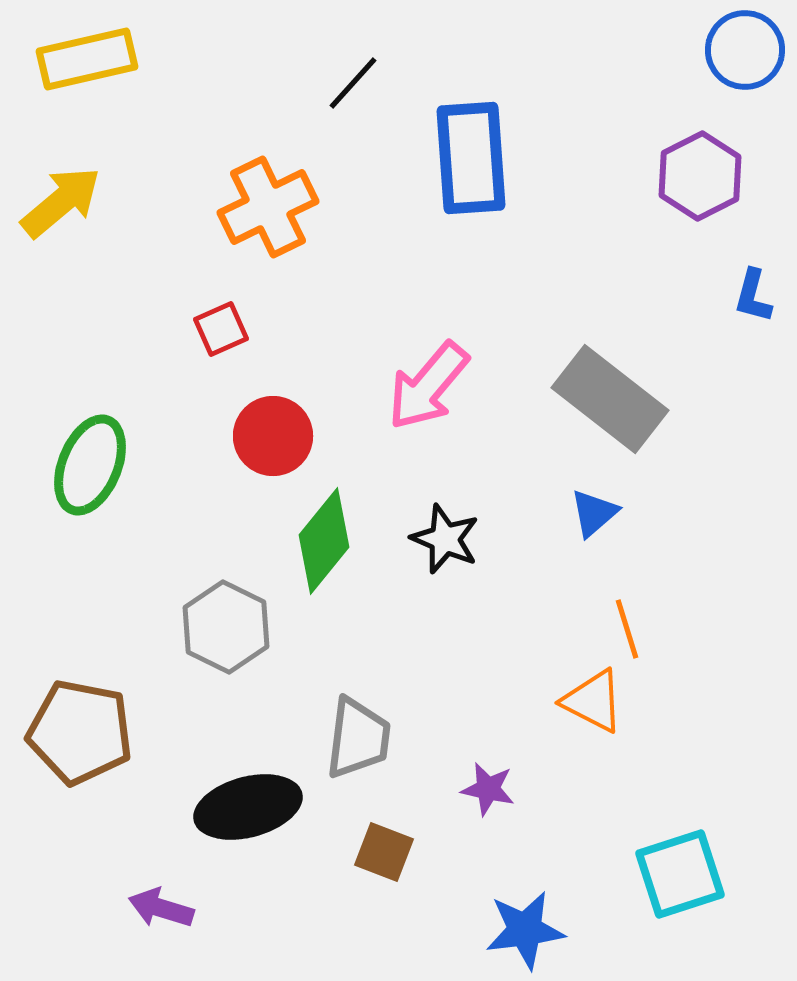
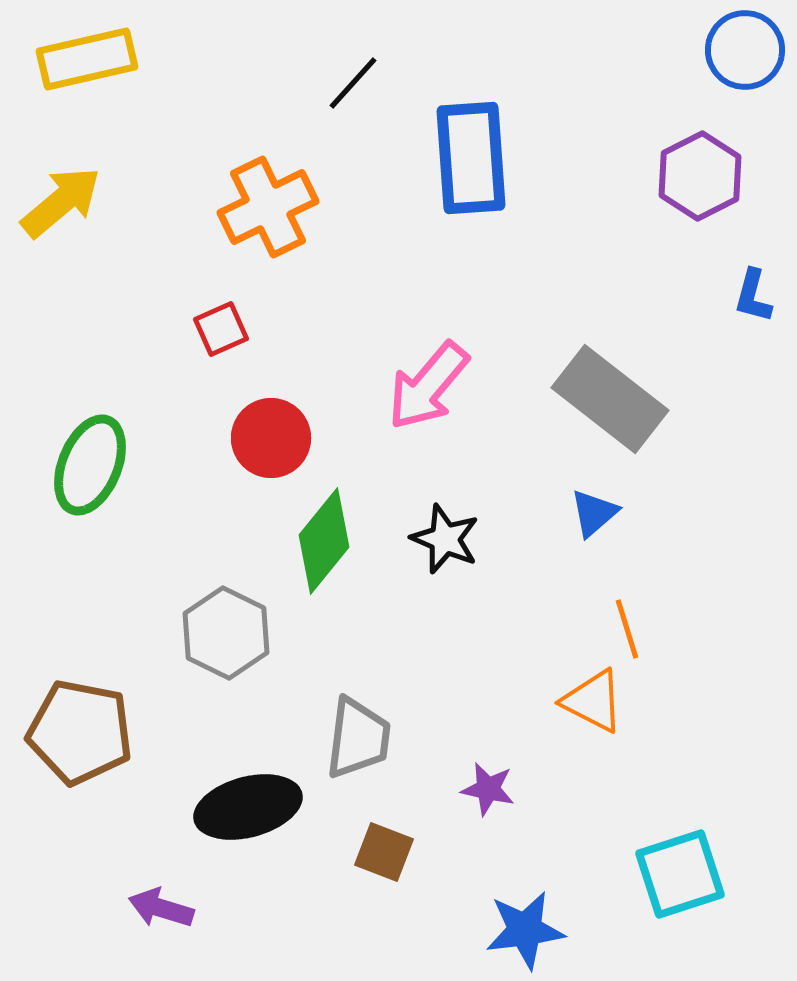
red circle: moved 2 px left, 2 px down
gray hexagon: moved 6 px down
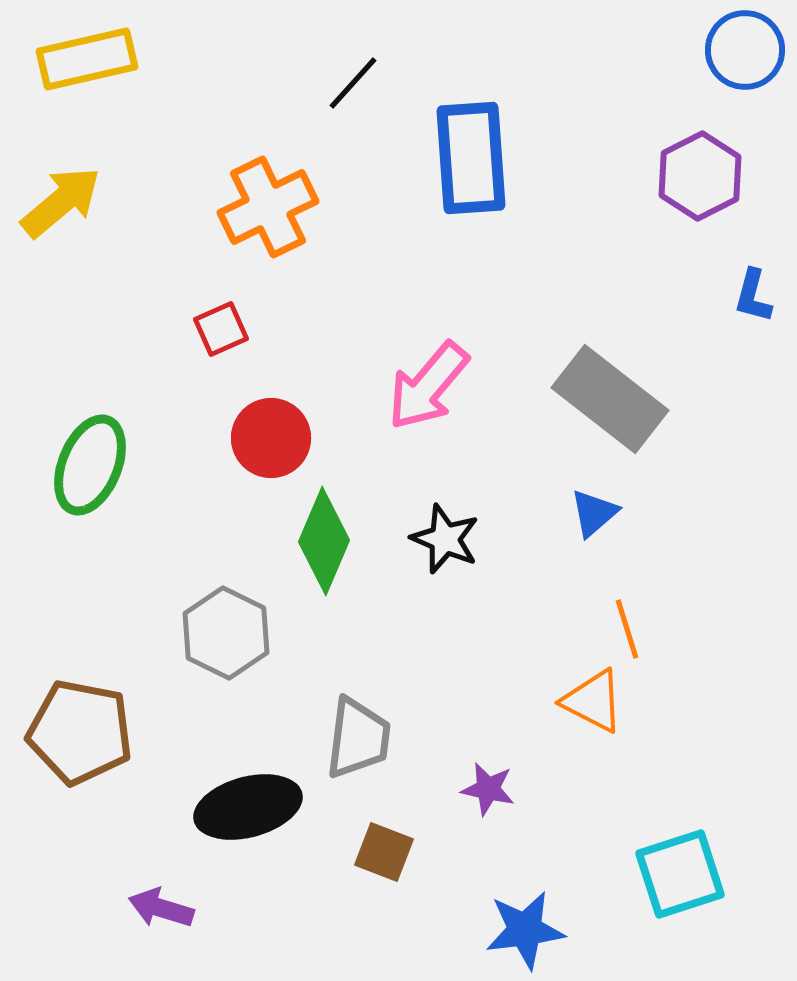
green diamond: rotated 16 degrees counterclockwise
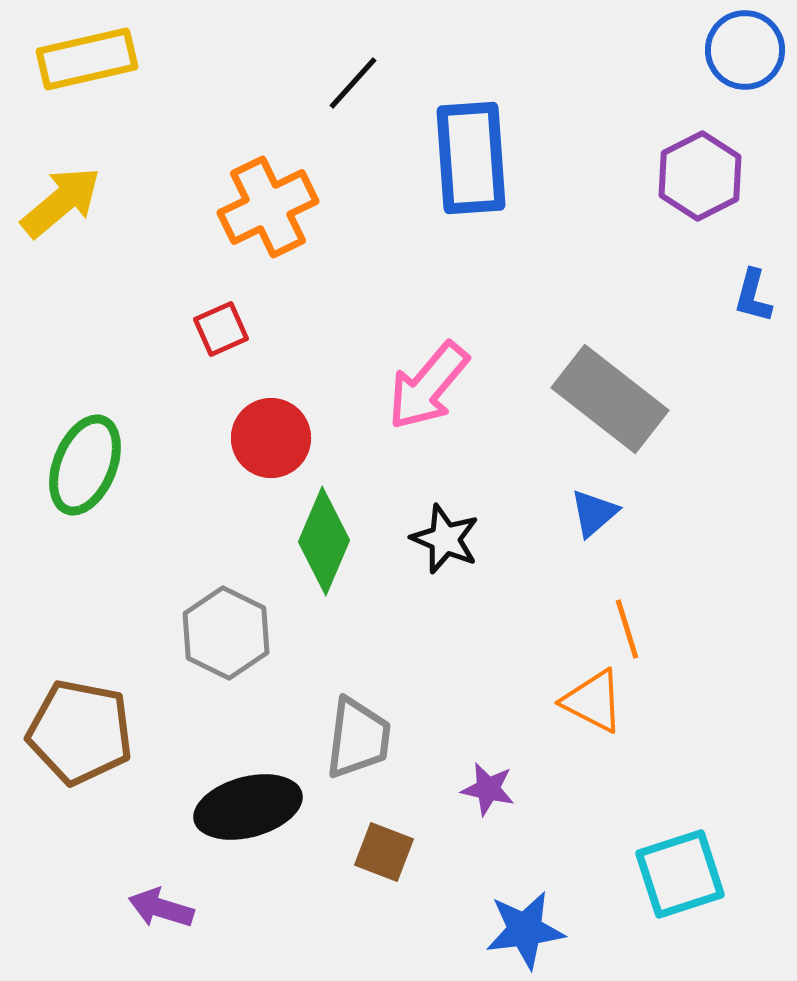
green ellipse: moved 5 px left
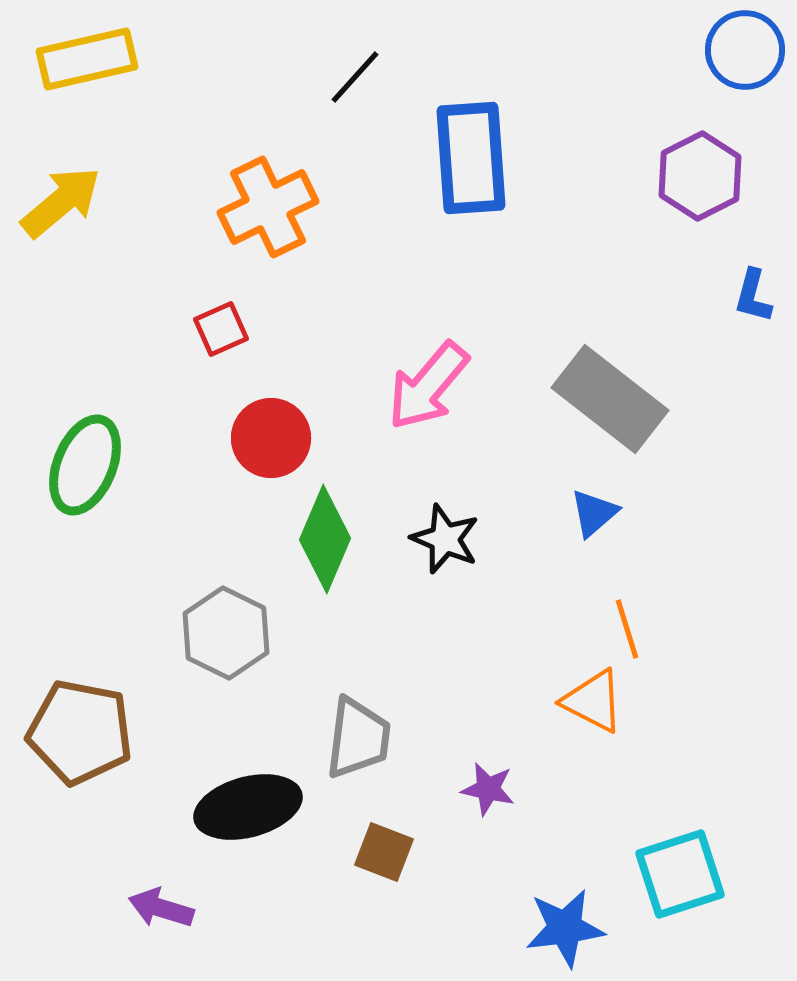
black line: moved 2 px right, 6 px up
green diamond: moved 1 px right, 2 px up
blue star: moved 40 px right, 2 px up
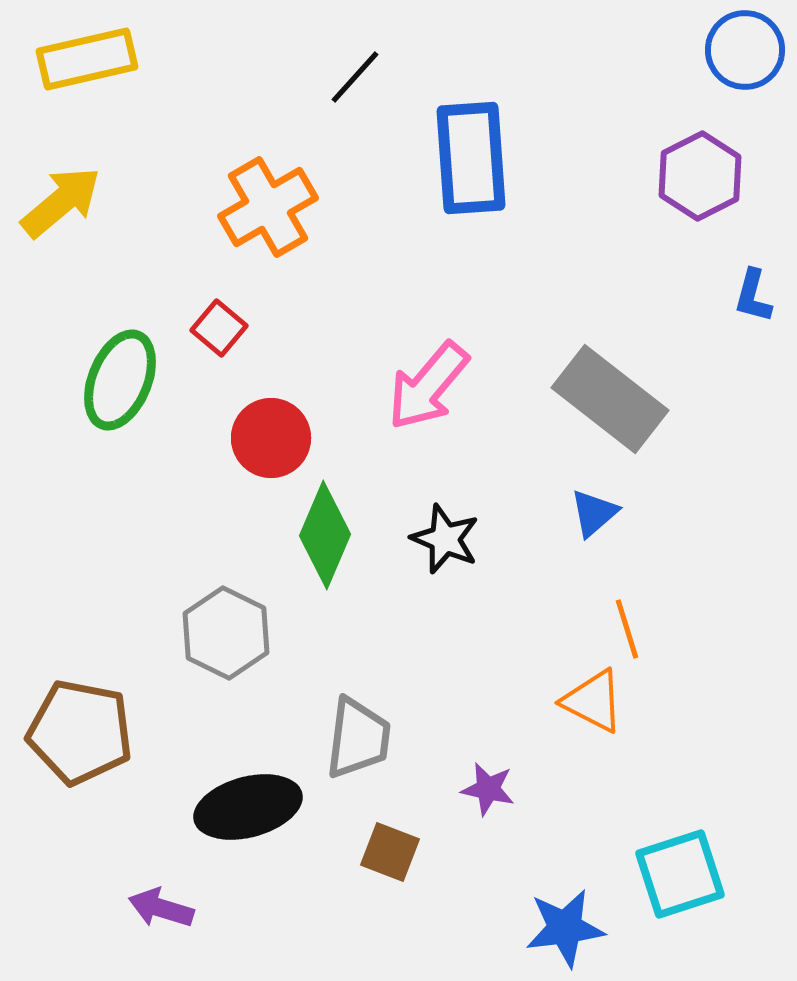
orange cross: rotated 4 degrees counterclockwise
red square: moved 2 px left, 1 px up; rotated 26 degrees counterclockwise
green ellipse: moved 35 px right, 85 px up
green diamond: moved 4 px up
brown square: moved 6 px right
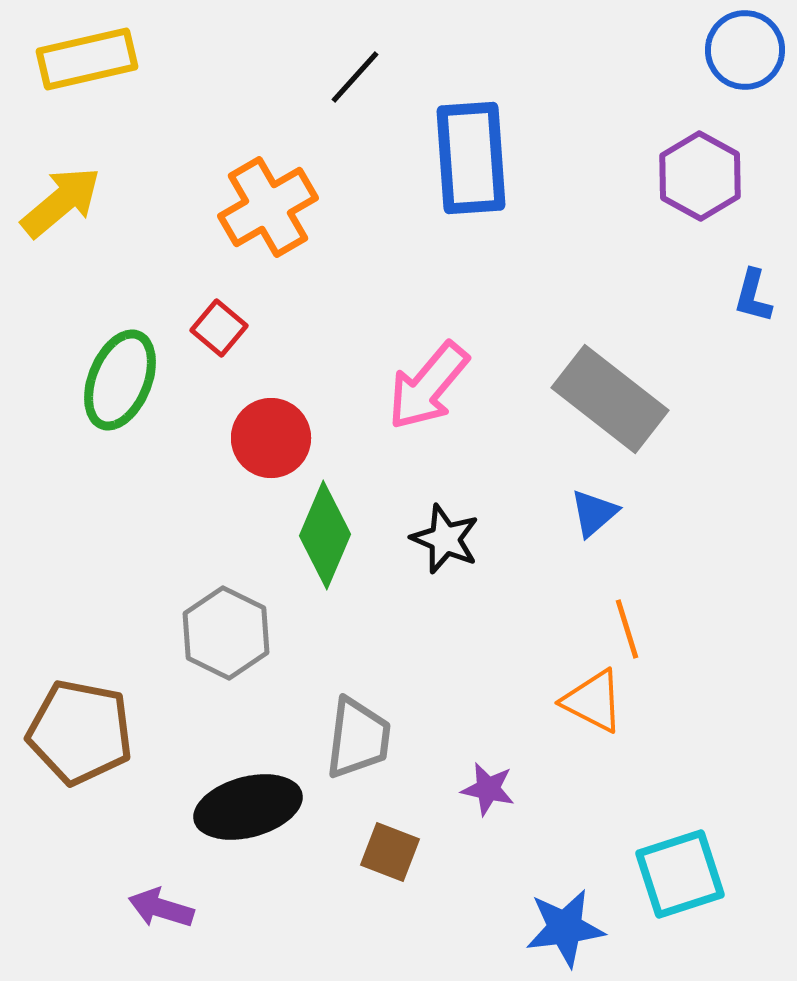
purple hexagon: rotated 4 degrees counterclockwise
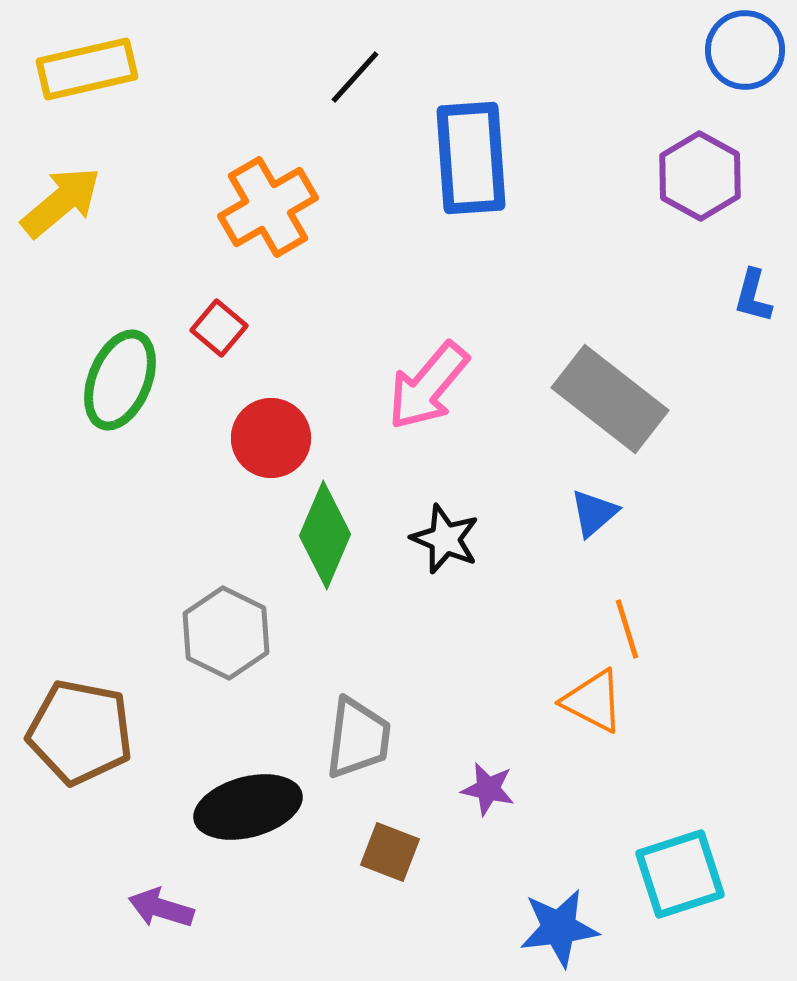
yellow rectangle: moved 10 px down
blue star: moved 6 px left
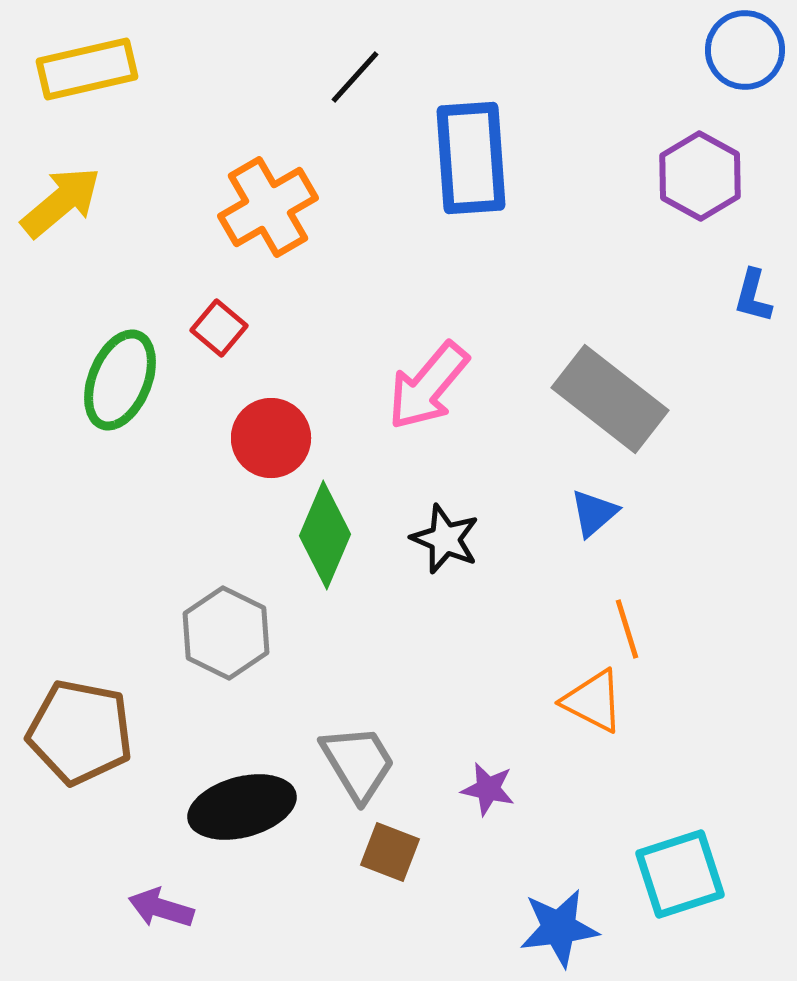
gray trapezoid: moved 25 px down; rotated 38 degrees counterclockwise
black ellipse: moved 6 px left
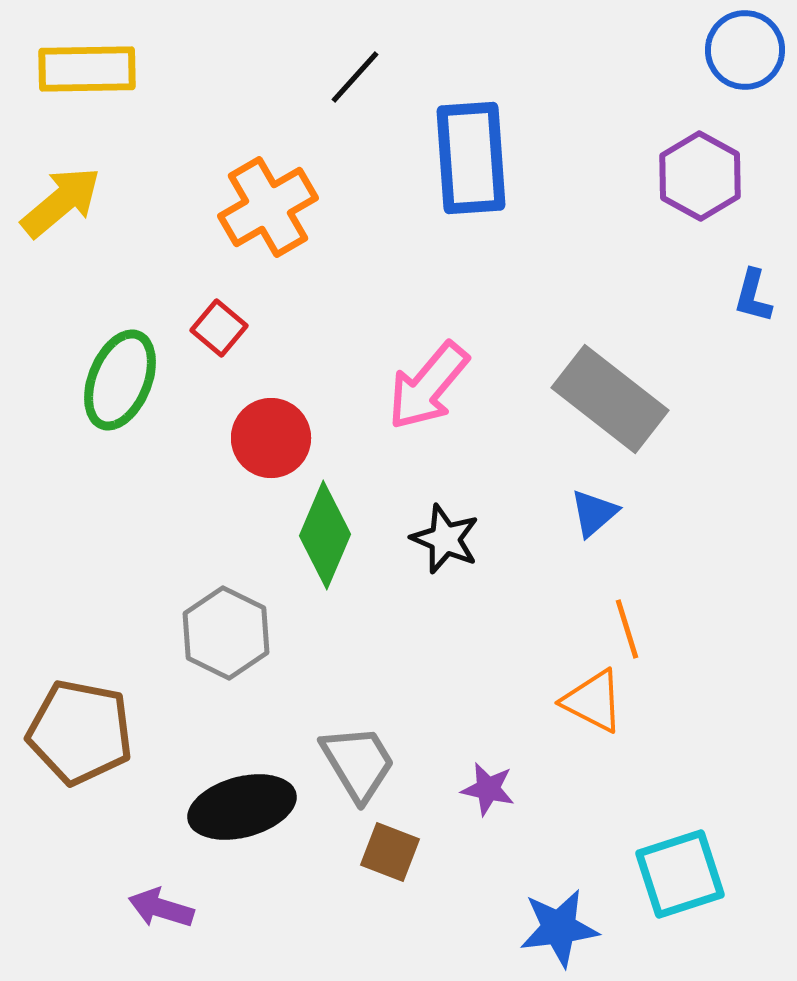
yellow rectangle: rotated 12 degrees clockwise
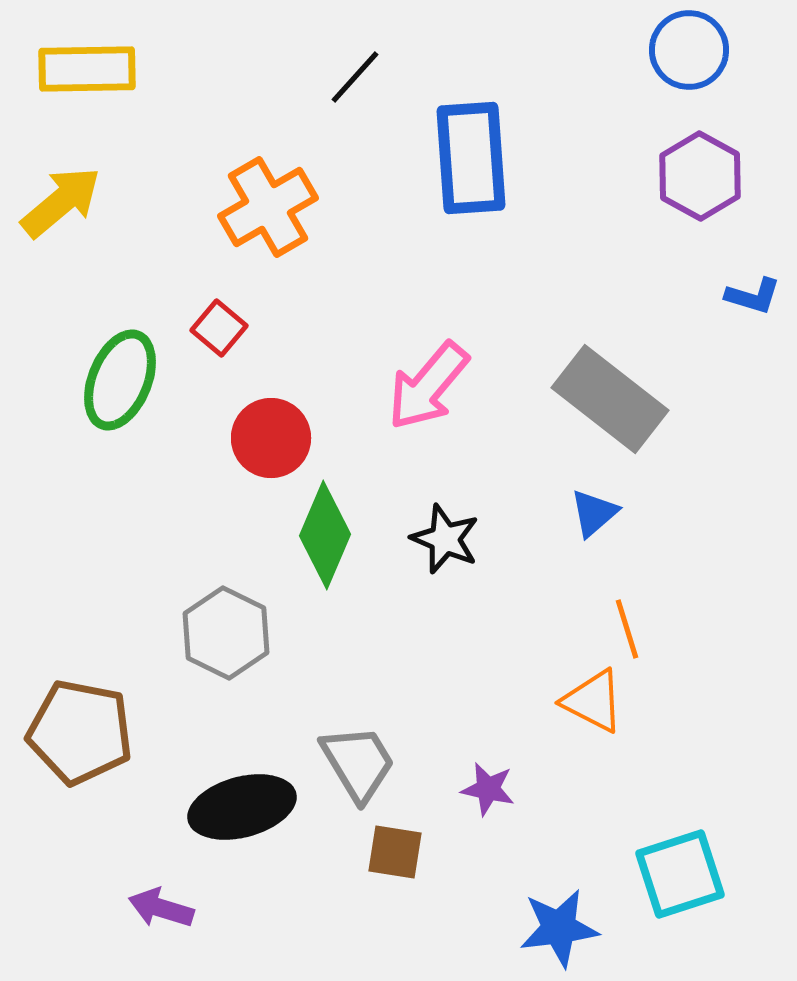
blue circle: moved 56 px left
blue L-shape: rotated 88 degrees counterclockwise
brown square: moved 5 px right; rotated 12 degrees counterclockwise
